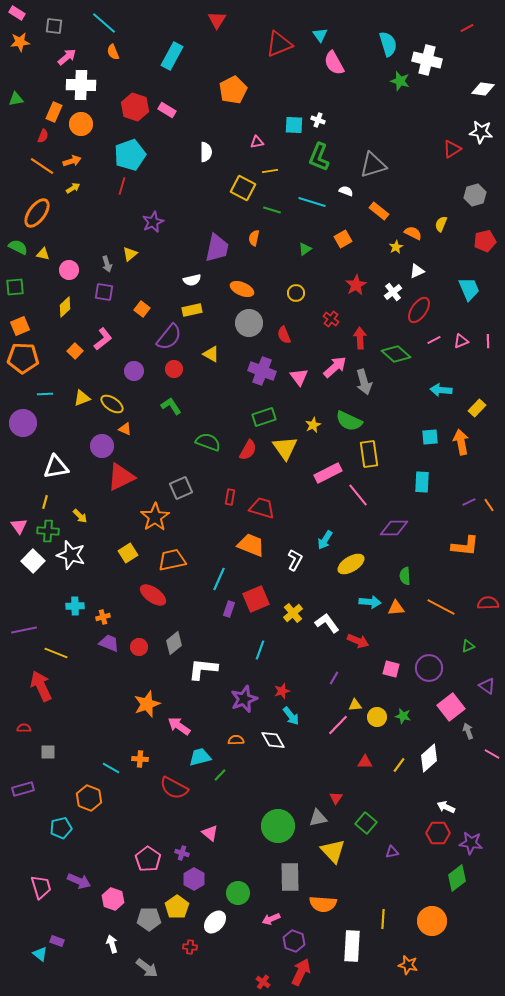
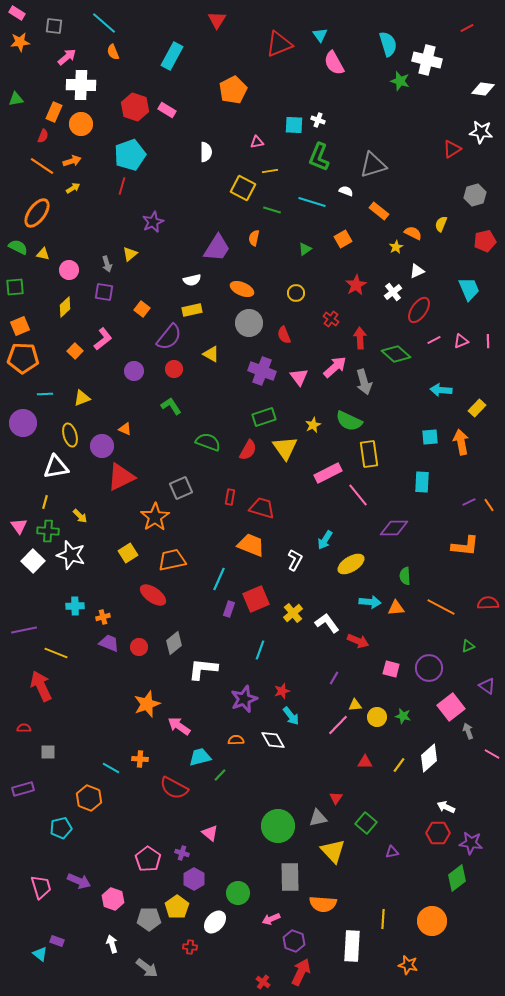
purple trapezoid at (217, 248): rotated 20 degrees clockwise
yellow ellipse at (112, 404): moved 42 px left, 31 px down; rotated 40 degrees clockwise
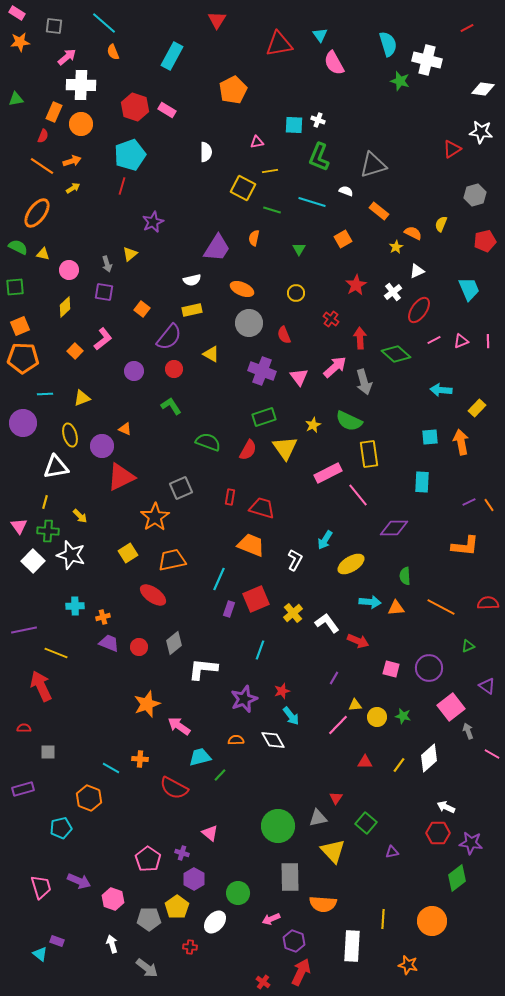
red triangle at (279, 44): rotated 12 degrees clockwise
green triangle at (305, 249): moved 6 px left; rotated 24 degrees counterclockwise
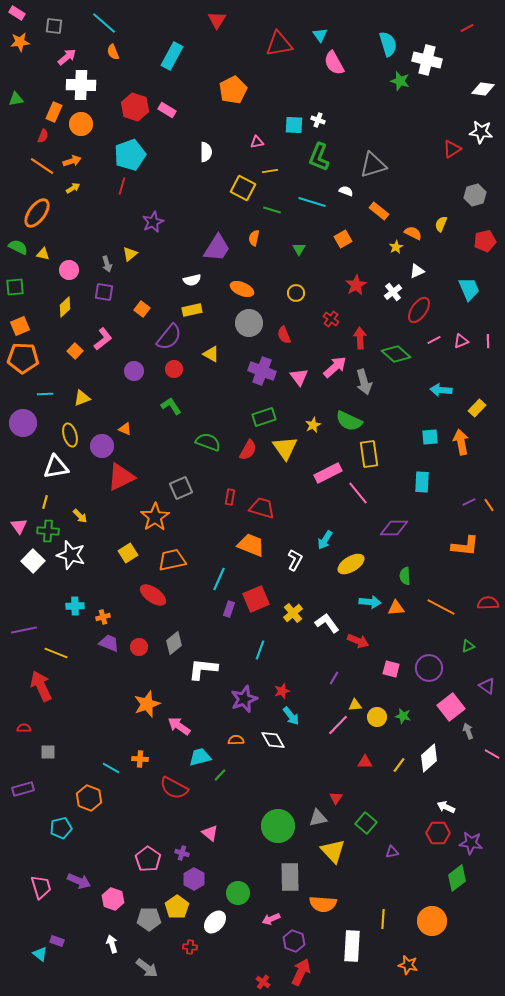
pink line at (358, 495): moved 2 px up
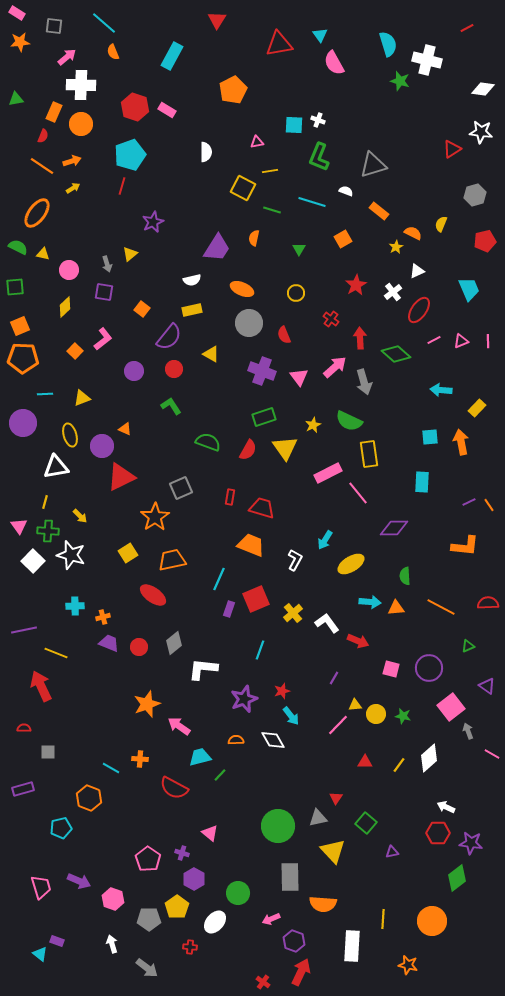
yellow circle at (377, 717): moved 1 px left, 3 px up
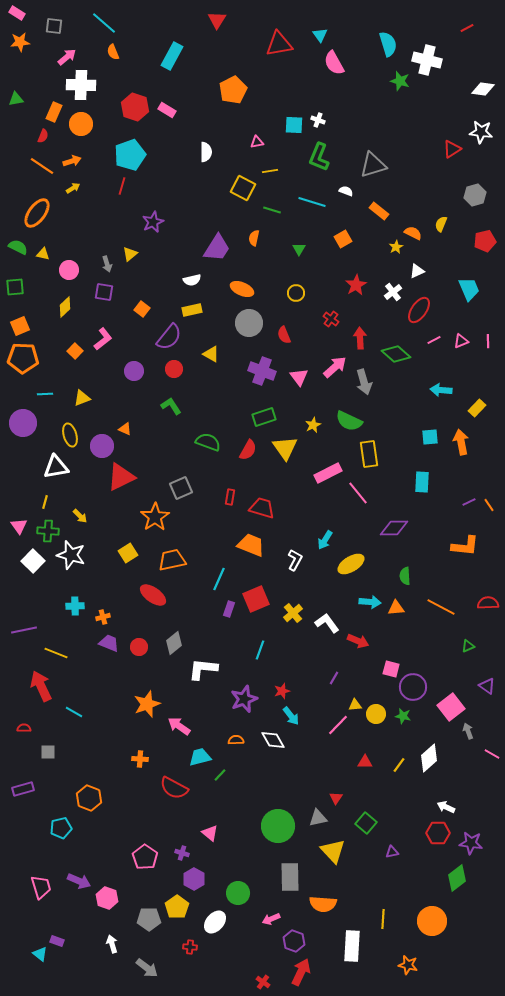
purple circle at (429, 668): moved 16 px left, 19 px down
cyan line at (111, 768): moved 37 px left, 56 px up
pink pentagon at (148, 859): moved 3 px left, 2 px up
pink hexagon at (113, 899): moved 6 px left, 1 px up
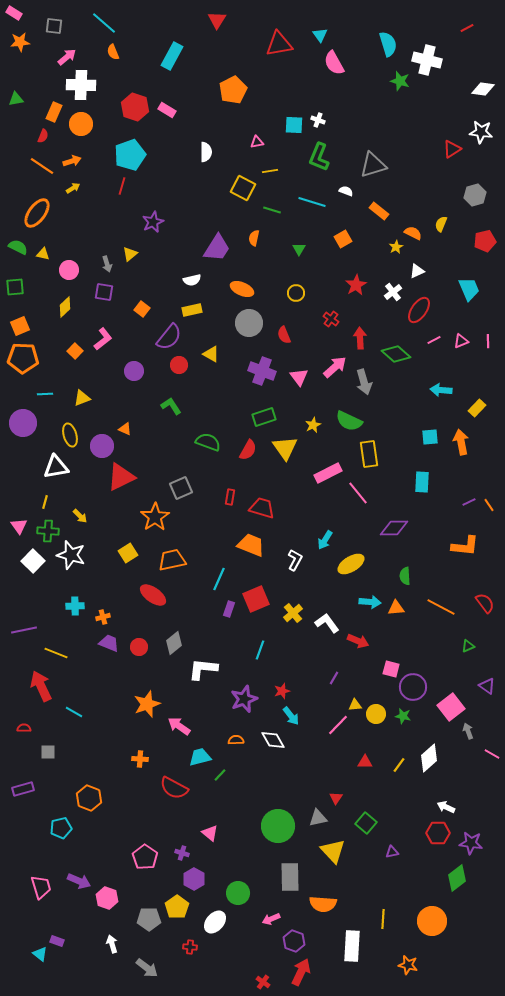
pink rectangle at (17, 13): moved 3 px left
red circle at (174, 369): moved 5 px right, 4 px up
red semicircle at (488, 603): moved 3 px left; rotated 55 degrees clockwise
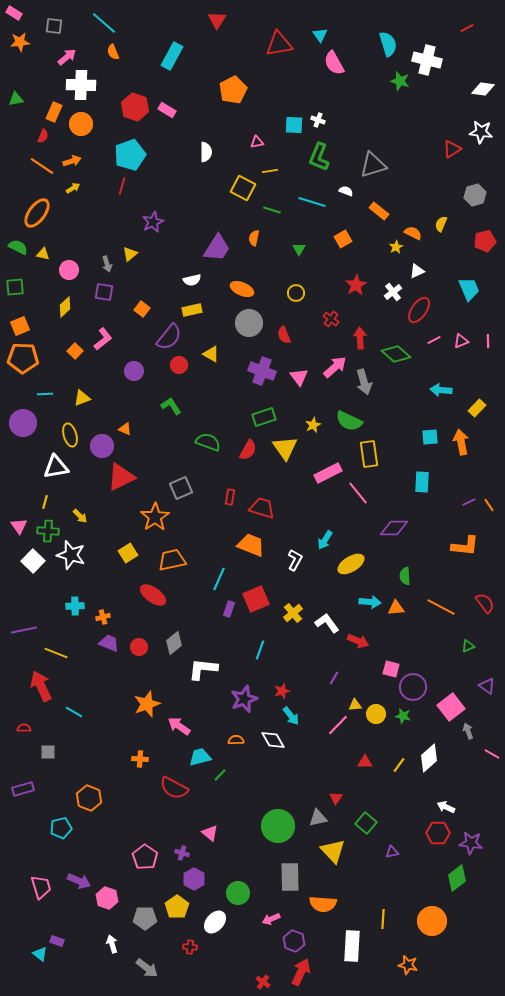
gray pentagon at (149, 919): moved 4 px left, 1 px up
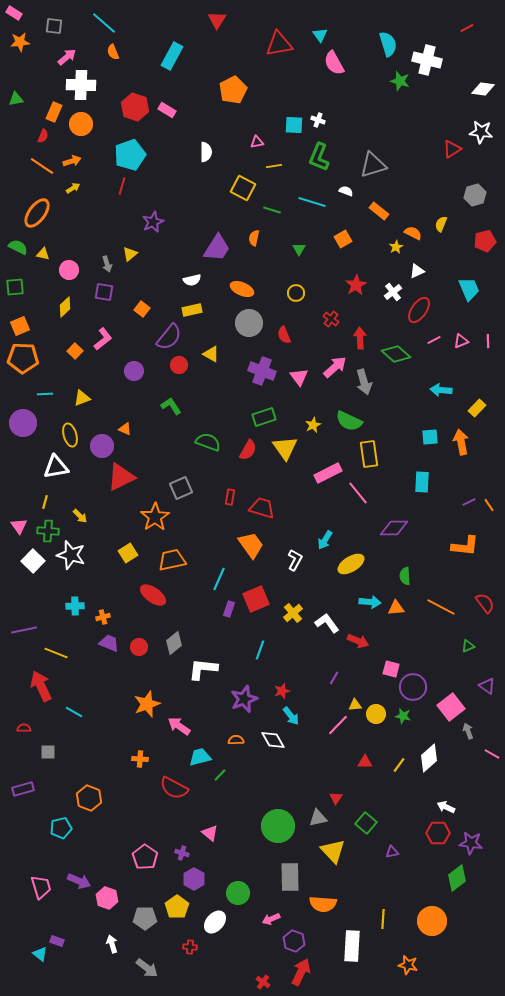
yellow line at (270, 171): moved 4 px right, 5 px up
orange trapezoid at (251, 545): rotated 32 degrees clockwise
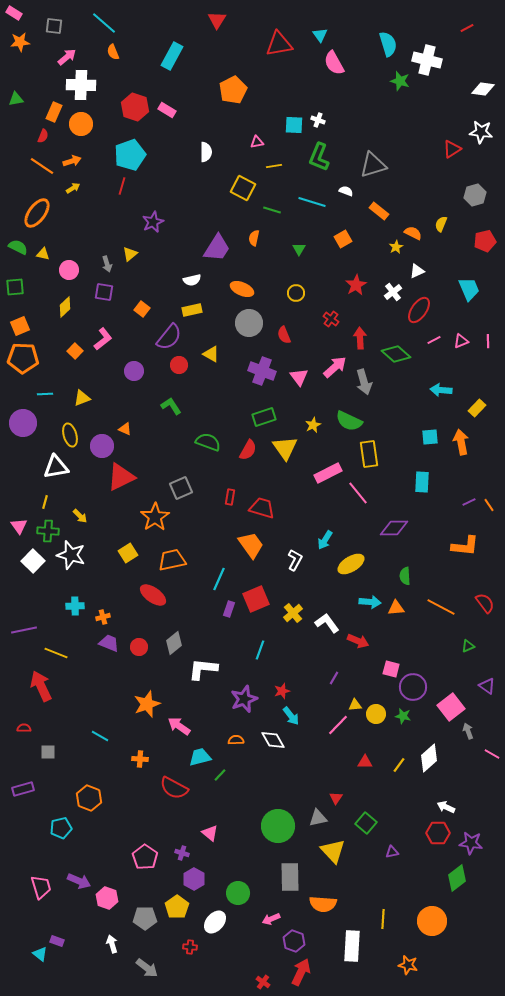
cyan line at (74, 712): moved 26 px right, 24 px down
